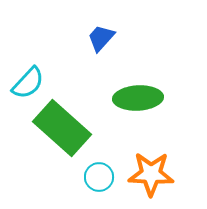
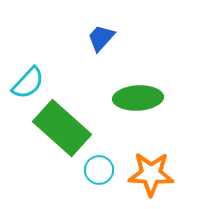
cyan circle: moved 7 px up
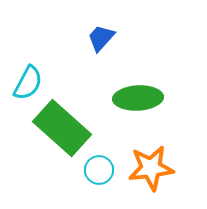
cyan semicircle: rotated 15 degrees counterclockwise
orange star: moved 6 px up; rotated 9 degrees counterclockwise
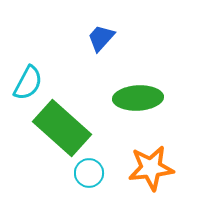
cyan circle: moved 10 px left, 3 px down
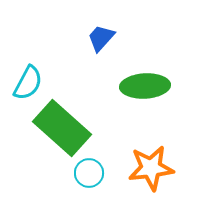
green ellipse: moved 7 px right, 12 px up
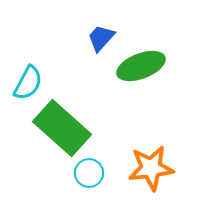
green ellipse: moved 4 px left, 20 px up; rotated 18 degrees counterclockwise
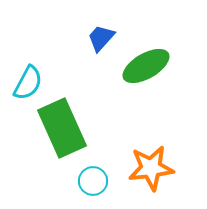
green ellipse: moved 5 px right; rotated 9 degrees counterclockwise
green rectangle: rotated 24 degrees clockwise
cyan circle: moved 4 px right, 8 px down
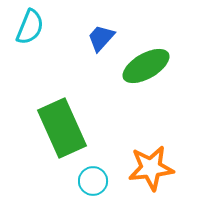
cyan semicircle: moved 2 px right, 56 px up; rotated 6 degrees counterclockwise
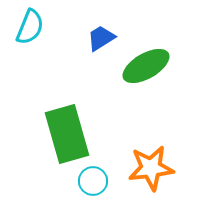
blue trapezoid: rotated 16 degrees clockwise
green rectangle: moved 5 px right, 6 px down; rotated 8 degrees clockwise
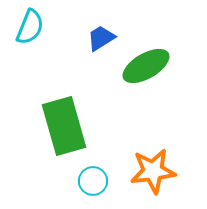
green rectangle: moved 3 px left, 8 px up
orange star: moved 2 px right, 3 px down
